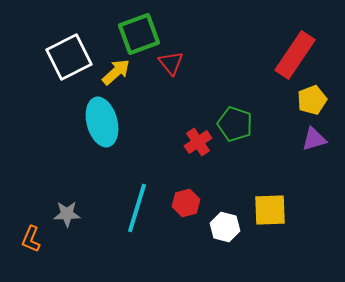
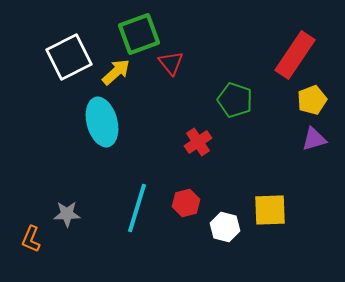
green pentagon: moved 24 px up
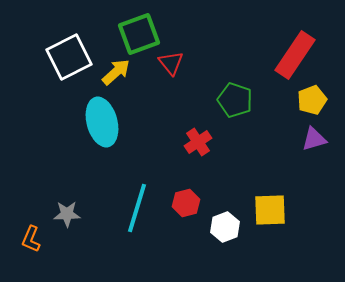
white hexagon: rotated 24 degrees clockwise
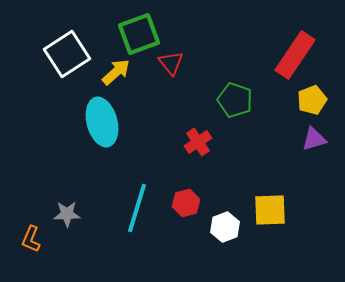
white square: moved 2 px left, 3 px up; rotated 6 degrees counterclockwise
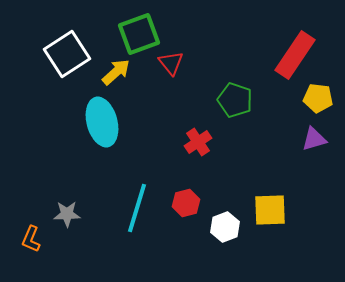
yellow pentagon: moved 6 px right, 2 px up; rotated 28 degrees clockwise
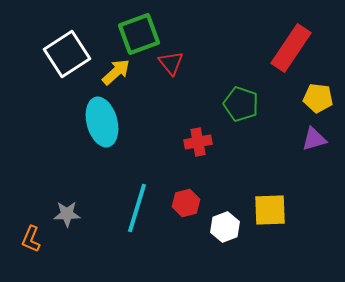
red rectangle: moved 4 px left, 7 px up
green pentagon: moved 6 px right, 4 px down
red cross: rotated 24 degrees clockwise
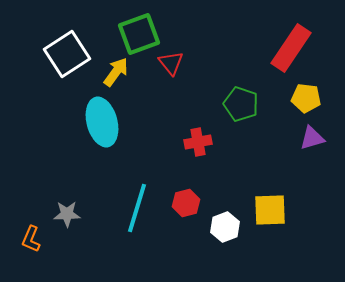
yellow arrow: rotated 12 degrees counterclockwise
yellow pentagon: moved 12 px left
purple triangle: moved 2 px left, 1 px up
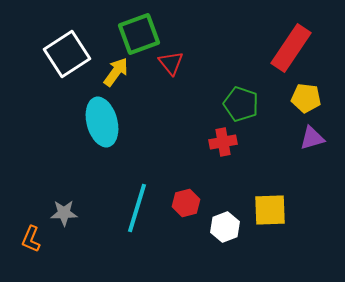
red cross: moved 25 px right
gray star: moved 3 px left, 1 px up
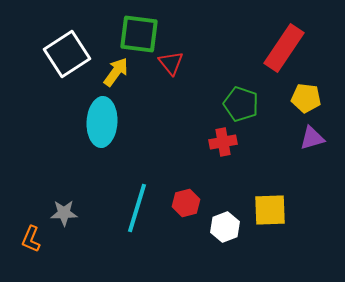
green square: rotated 27 degrees clockwise
red rectangle: moved 7 px left
cyan ellipse: rotated 18 degrees clockwise
